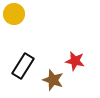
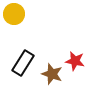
black rectangle: moved 3 px up
brown star: moved 1 px left, 6 px up
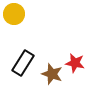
red star: moved 2 px down
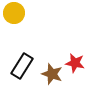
yellow circle: moved 1 px up
black rectangle: moved 1 px left, 3 px down
